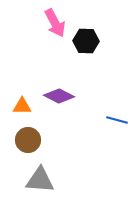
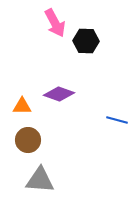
purple diamond: moved 2 px up; rotated 8 degrees counterclockwise
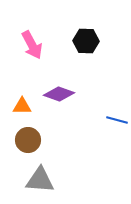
pink arrow: moved 23 px left, 22 px down
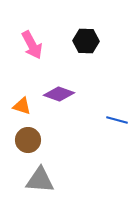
orange triangle: rotated 18 degrees clockwise
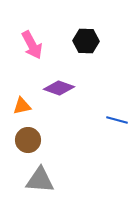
purple diamond: moved 6 px up
orange triangle: rotated 30 degrees counterclockwise
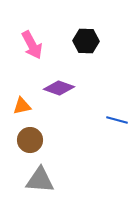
brown circle: moved 2 px right
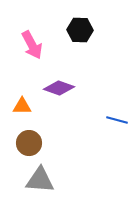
black hexagon: moved 6 px left, 11 px up
orange triangle: rotated 12 degrees clockwise
brown circle: moved 1 px left, 3 px down
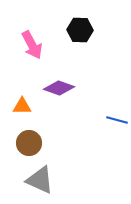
gray triangle: rotated 20 degrees clockwise
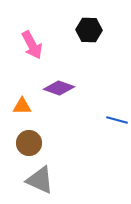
black hexagon: moved 9 px right
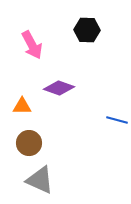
black hexagon: moved 2 px left
